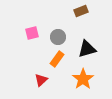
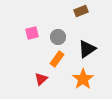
black triangle: rotated 18 degrees counterclockwise
red triangle: moved 1 px up
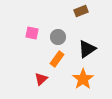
pink square: rotated 24 degrees clockwise
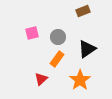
brown rectangle: moved 2 px right
pink square: rotated 24 degrees counterclockwise
orange star: moved 3 px left, 1 px down
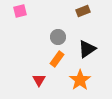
pink square: moved 12 px left, 22 px up
red triangle: moved 2 px left, 1 px down; rotated 16 degrees counterclockwise
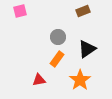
red triangle: rotated 48 degrees clockwise
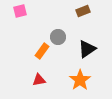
orange rectangle: moved 15 px left, 8 px up
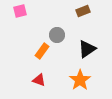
gray circle: moved 1 px left, 2 px up
red triangle: rotated 32 degrees clockwise
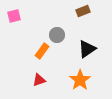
pink square: moved 6 px left, 5 px down
red triangle: rotated 40 degrees counterclockwise
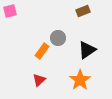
pink square: moved 4 px left, 5 px up
gray circle: moved 1 px right, 3 px down
black triangle: moved 1 px down
red triangle: rotated 24 degrees counterclockwise
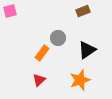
orange rectangle: moved 2 px down
orange star: rotated 15 degrees clockwise
